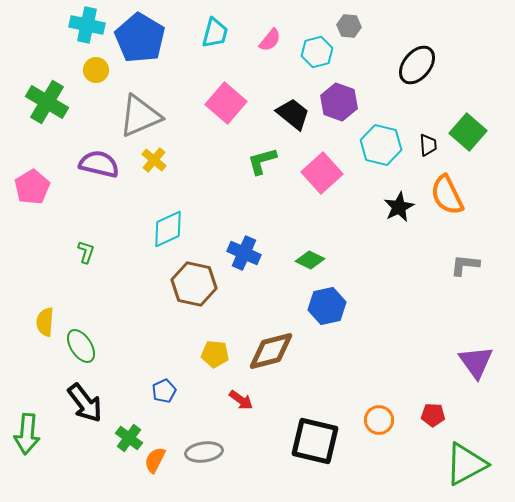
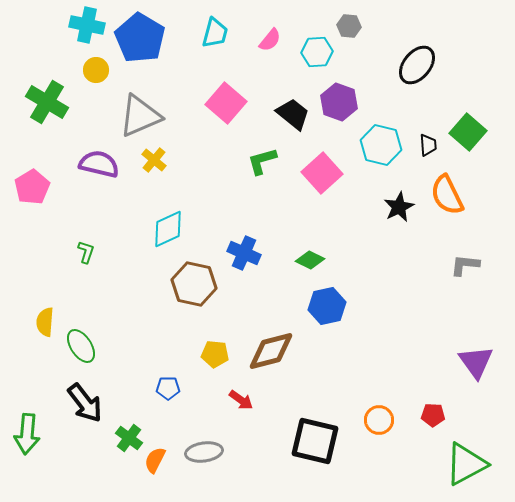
cyan hexagon at (317, 52): rotated 12 degrees clockwise
blue pentagon at (164, 391): moved 4 px right, 3 px up; rotated 25 degrees clockwise
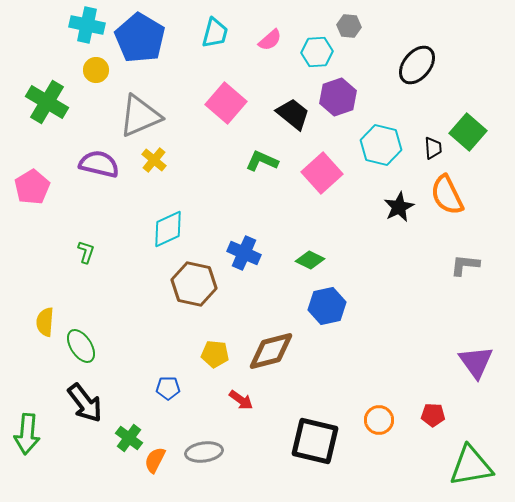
pink semicircle at (270, 40): rotated 10 degrees clockwise
purple hexagon at (339, 102): moved 1 px left, 5 px up; rotated 21 degrees clockwise
black trapezoid at (428, 145): moved 5 px right, 3 px down
green L-shape at (262, 161): rotated 40 degrees clockwise
green triangle at (466, 464): moved 5 px right, 2 px down; rotated 18 degrees clockwise
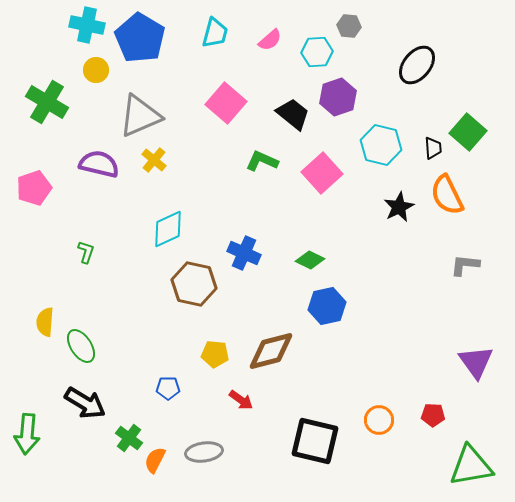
pink pentagon at (32, 187): moved 2 px right, 1 px down; rotated 12 degrees clockwise
black arrow at (85, 403): rotated 21 degrees counterclockwise
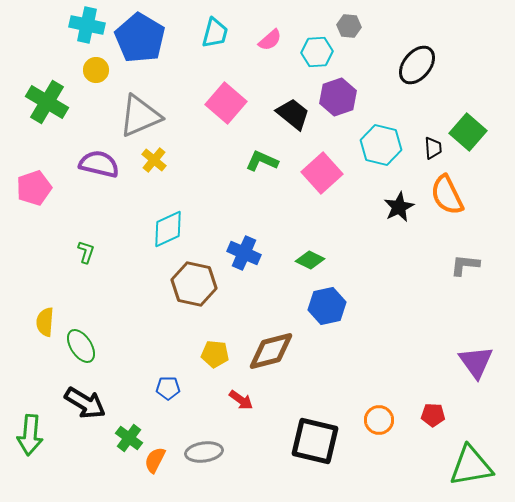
green arrow at (27, 434): moved 3 px right, 1 px down
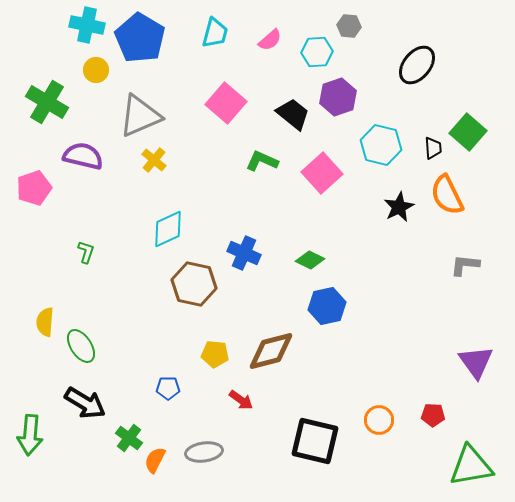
purple semicircle at (99, 164): moved 16 px left, 8 px up
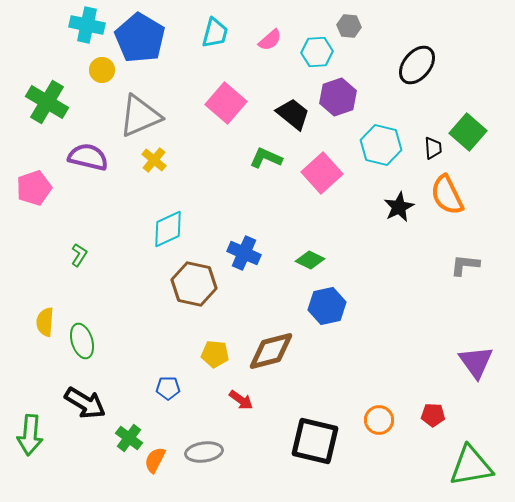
yellow circle at (96, 70): moved 6 px right
purple semicircle at (83, 156): moved 5 px right, 1 px down
green L-shape at (262, 161): moved 4 px right, 3 px up
green L-shape at (86, 252): moved 7 px left, 3 px down; rotated 15 degrees clockwise
green ellipse at (81, 346): moved 1 px right, 5 px up; rotated 16 degrees clockwise
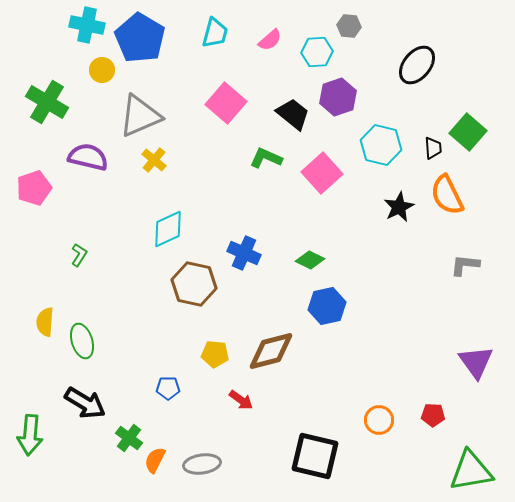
black square at (315, 441): moved 15 px down
gray ellipse at (204, 452): moved 2 px left, 12 px down
green triangle at (471, 466): moved 5 px down
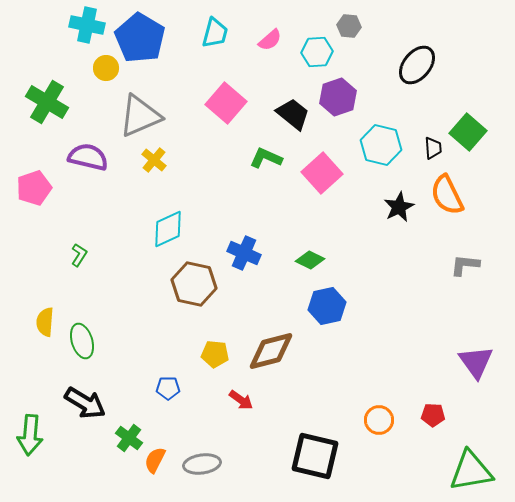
yellow circle at (102, 70): moved 4 px right, 2 px up
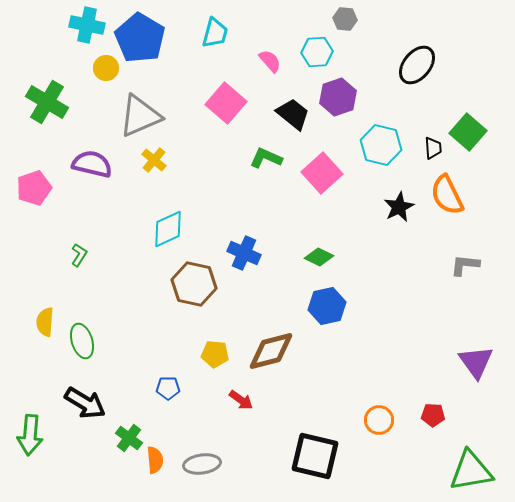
gray hexagon at (349, 26): moved 4 px left, 7 px up
pink semicircle at (270, 40): moved 21 px down; rotated 90 degrees counterclockwise
purple semicircle at (88, 157): moved 4 px right, 7 px down
green diamond at (310, 260): moved 9 px right, 3 px up
orange semicircle at (155, 460): rotated 148 degrees clockwise
